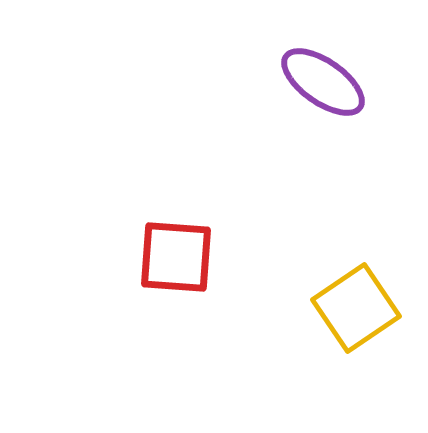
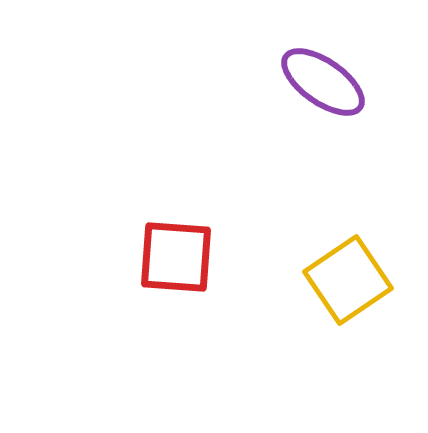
yellow square: moved 8 px left, 28 px up
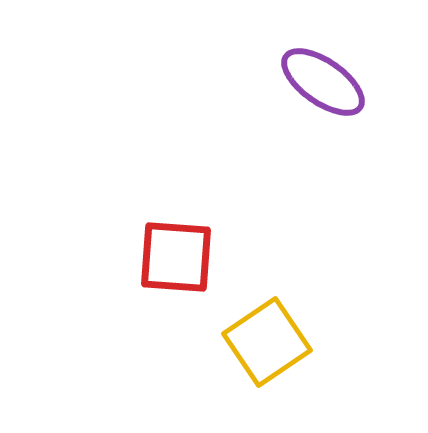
yellow square: moved 81 px left, 62 px down
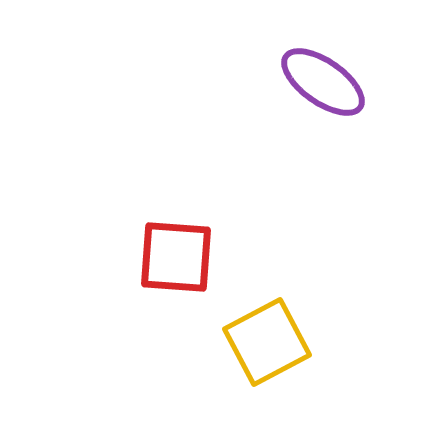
yellow square: rotated 6 degrees clockwise
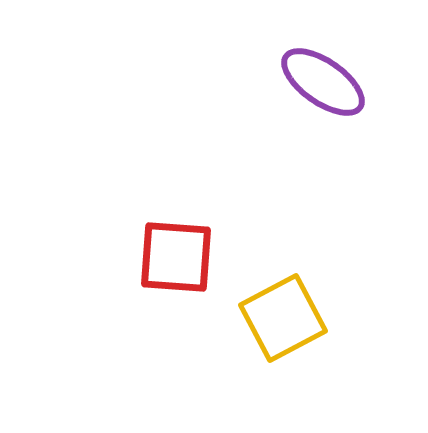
yellow square: moved 16 px right, 24 px up
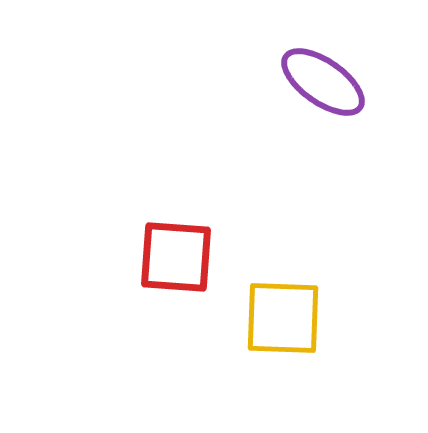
yellow square: rotated 30 degrees clockwise
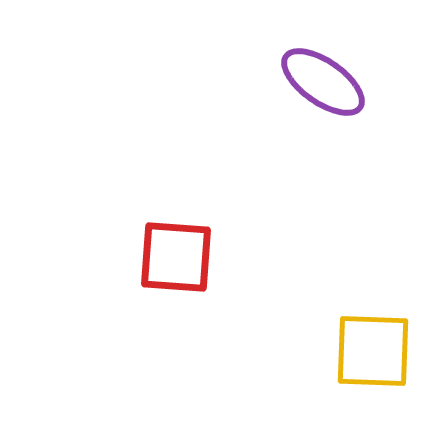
yellow square: moved 90 px right, 33 px down
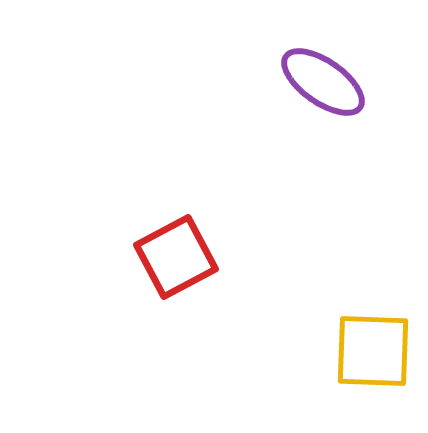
red square: rotated 32 degrees counterclockwise
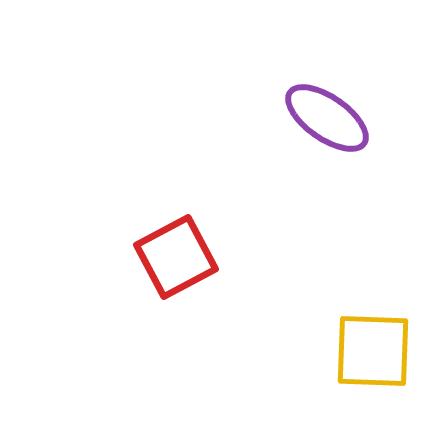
purple ellipse: moved 4 px right, 36 px down
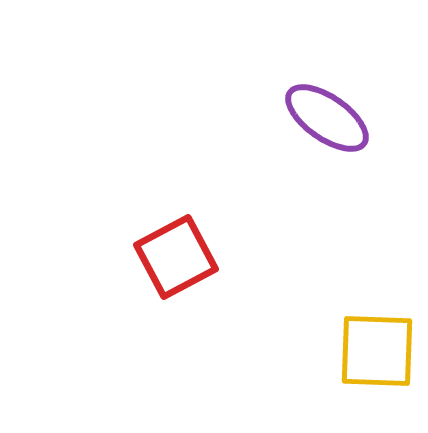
yellow square: moved 4 px right
